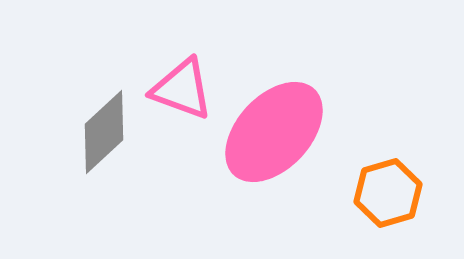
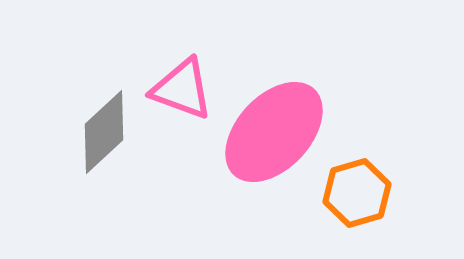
orange hexagon: moved 31 px left
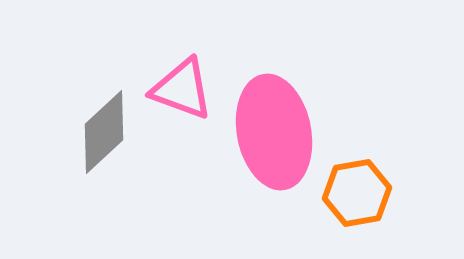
pink ellipse: rotated 54 degrees counterclockwise
orange hexagon: rotated 6 degrees clockwise
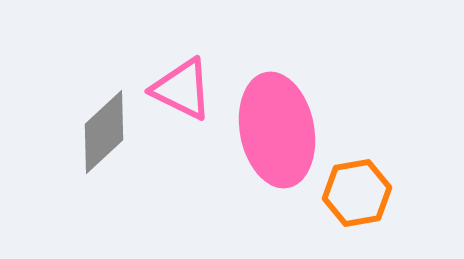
pink triangle: rotated 6 degrees clockwise
pink ellipse: moved 3 px right, 2 px up
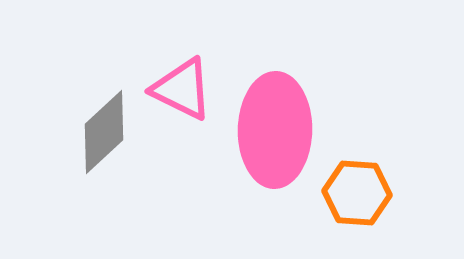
pink ellipse: moved 2 px left; rotated 12 degrees clockwise
orange hexagon: rotated 14 degrees clockwise
